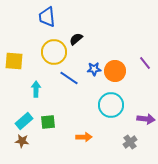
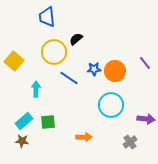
yellow square: rotated 36 degrees clockwise
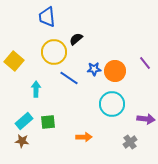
cyan circle: moved 1 px right, 1 px up
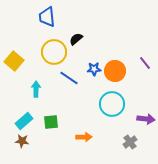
green square: moved 3 px right
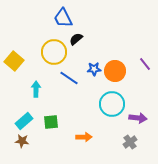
blue trapezoid: moved 16 px right, 1 px down; rotated 20 degrees counterclockwise
purple line: moved 1 px down
purple arrow: moved 8 px left, 1 px up
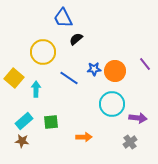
yellow circle: moved 11 px left
yellow square: moved 17 px down
